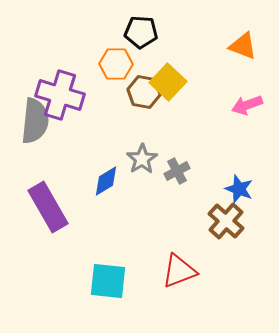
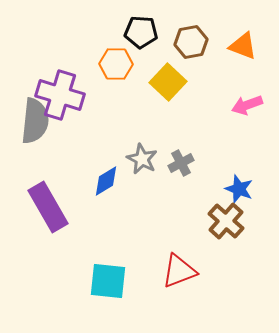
brown hexagon: moved 47 px right, 50 px up; rotated 20 degrees counterclockwise
gray star: rotated 12 degrees counterclockwise
gray cross: moved 4 px right, 8 px up
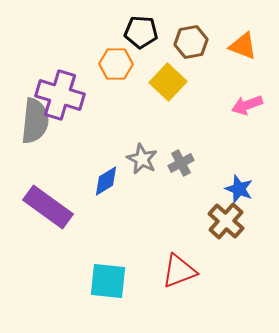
purple rectangle: rotated 24 degrees counterclockwise
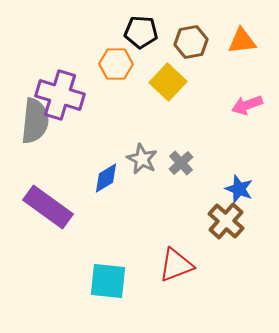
orange triangle: moved 1 px left, 5 px up; rotated 28 degrees counterclockwise
gray cross: rotated 15 degrees counterclockwise
blue diamond: moved 3 px up
red triangle: moved 3 px left, 6 px up
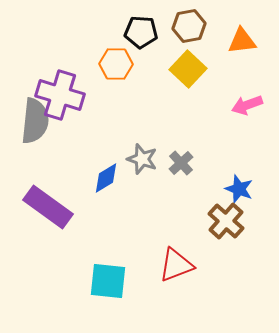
brown hexagon: moved 2 px left, 16 px up
yellow square: moved 20 px right, 13 px up
gray star: rotated 8 degrees counterclockwise
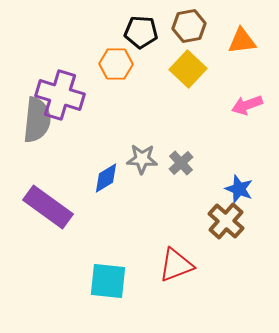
gray semicircle: moved 2 px right, 1 px up
gray star: rotated 16 degrees counterclockwise
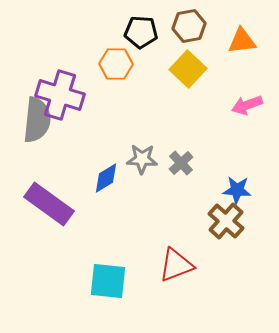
blue star: moved 2 px left, 1 px down; rotated 16 degrees counterclockwise
purple rectangle: moved 1 px right, 3 px up
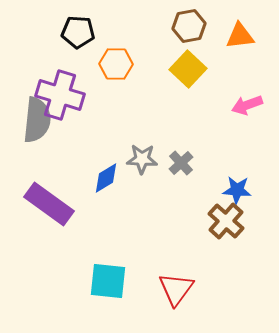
black pentagon: moved 63 px left
orange triangle: moved 2 px left, 5 px up
red triangle: moved 24 px down; rotated 33 degrees counterclockwise
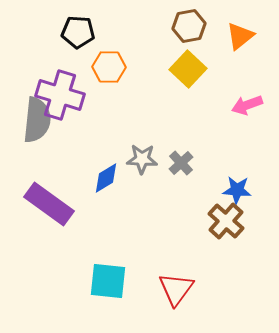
orange triangle: rotated 32 degrees counterclockwise
orange hexagon: moved 7 px left, 3 px down
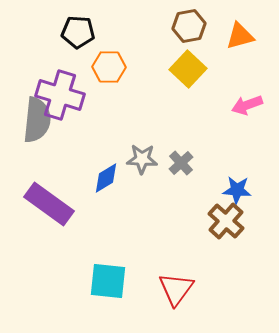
orange triangle: rotated 24 degrees clockwise
